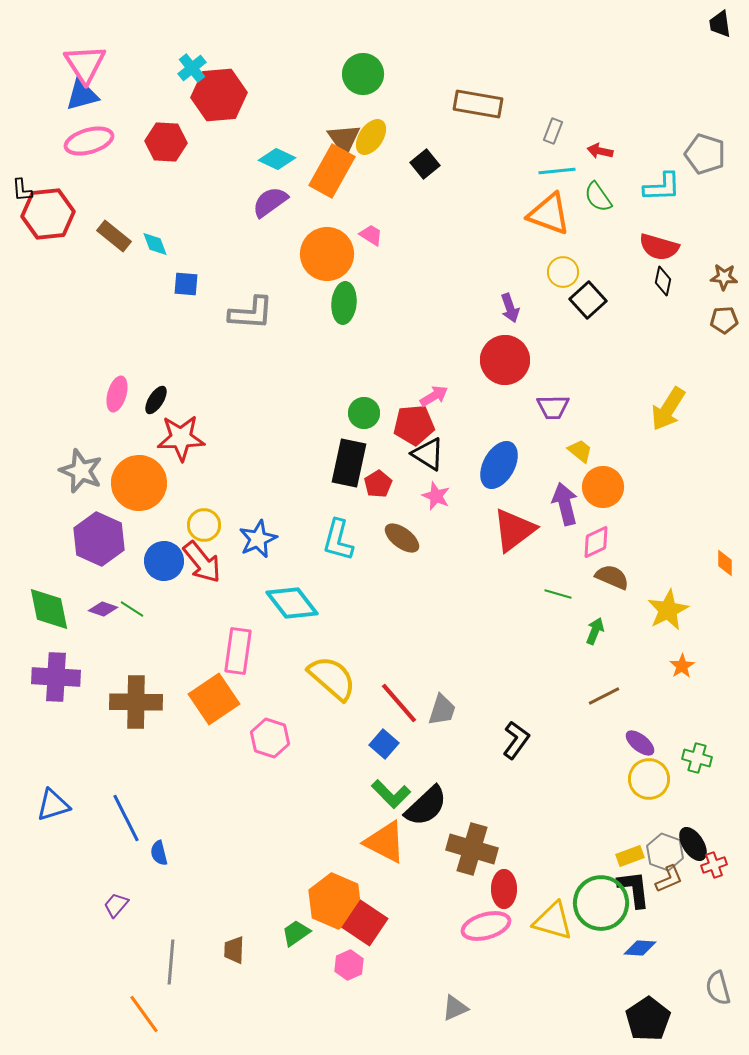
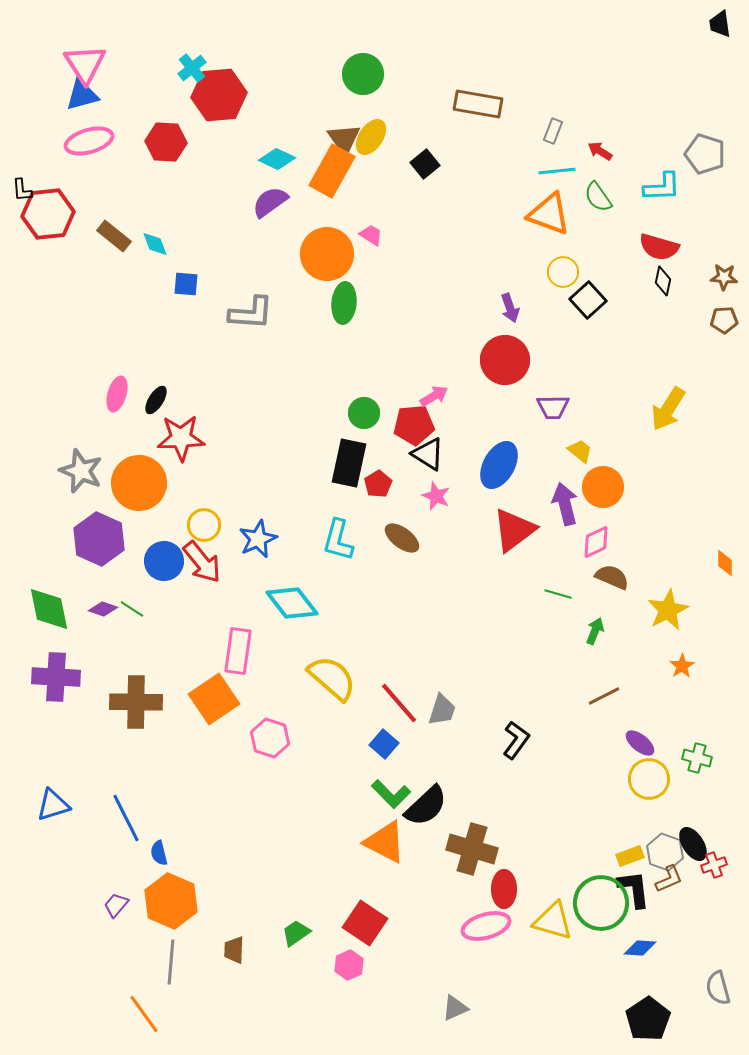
red arrow at (600, 151): rotated 20 degrees clockwise
orange hexagon at (335, 901): moved 164 px left
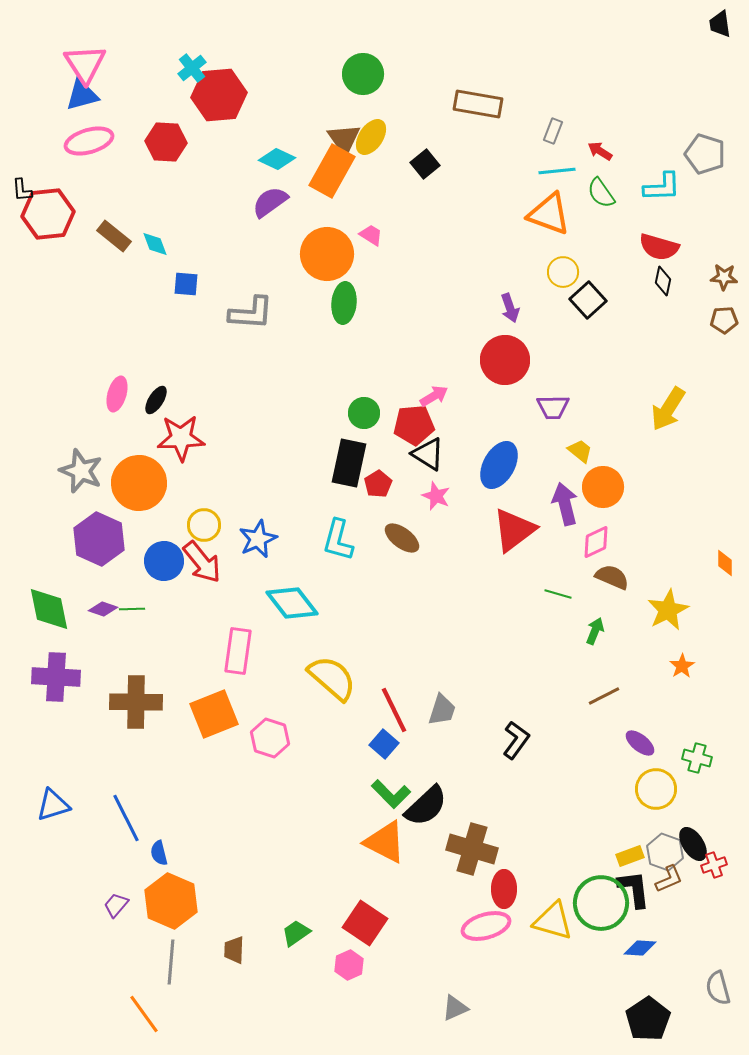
green semicircle at (598, 197): moved 3 px right, 4 px up
green line at (132, 609): rotated 35 degrees counterclockwise
orange square at (214, 699): moved 15 px down; rotated 12 degrees clockwise
red line at (399, 703): moved 5 px left, 7 px down; rotated 15 degrees clockwise
yellow circle at (649, 779): moved 7 px right, 10 px down
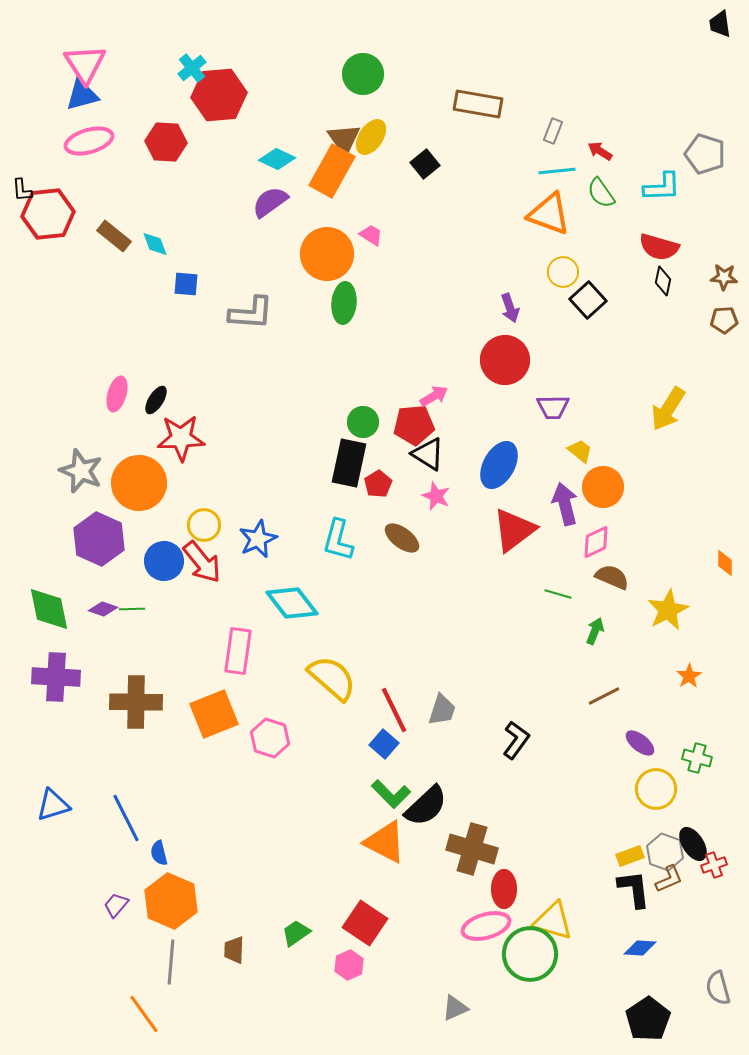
green circle at (364, 413): moved 1 px left, 9 px down
orange star at (682, 666): moved 7 px right, 10 px down
green circle at (601, 903): moved 71 px left, 51 px down
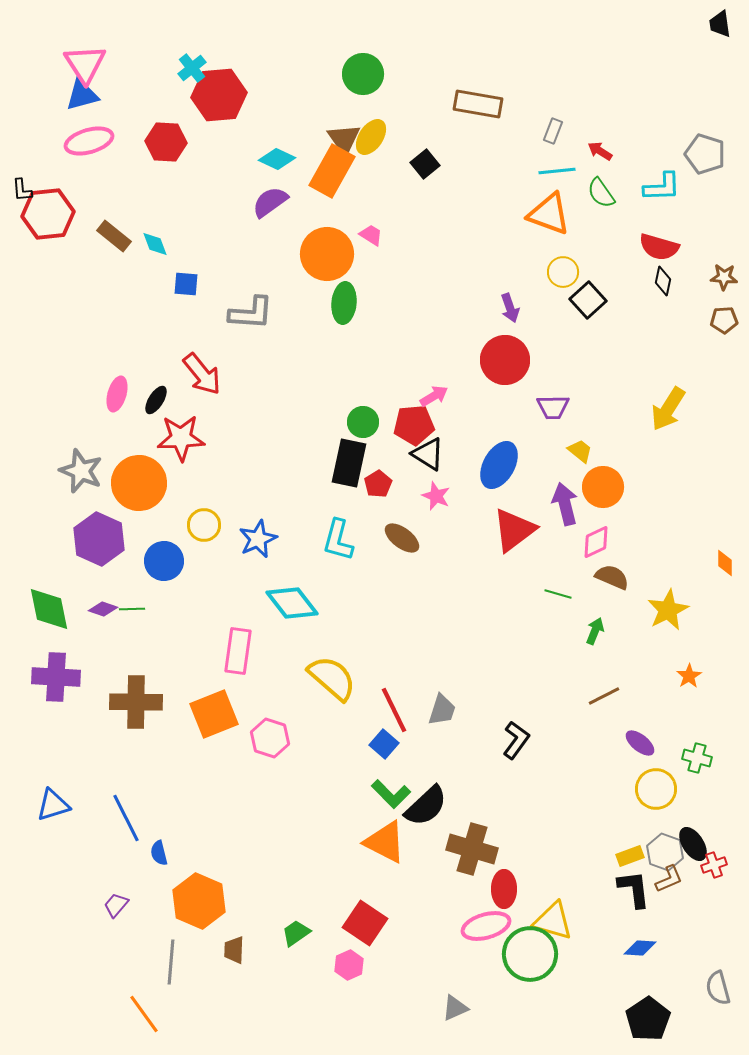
red arrow at (202, 562): moved 188 px up
orange hexagon at (171, 901): moved 28 px right
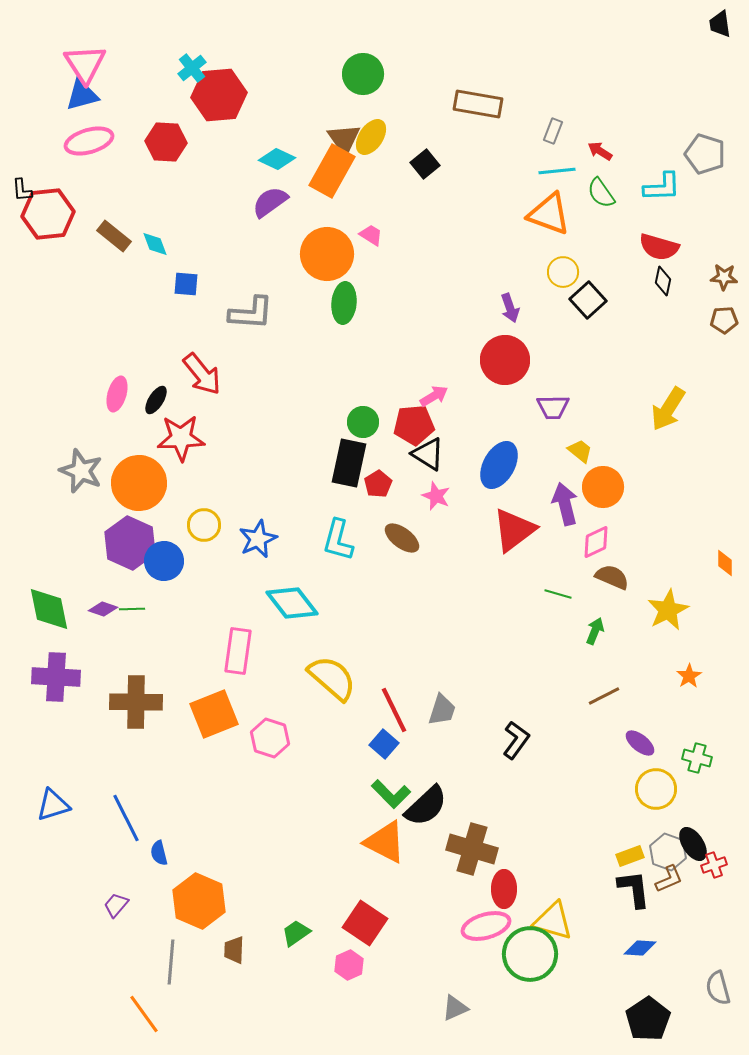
purple hexagon at (99, 539): moved 31 px right, 4 px down
gray hexagon at (665, 852): moved 3 px right
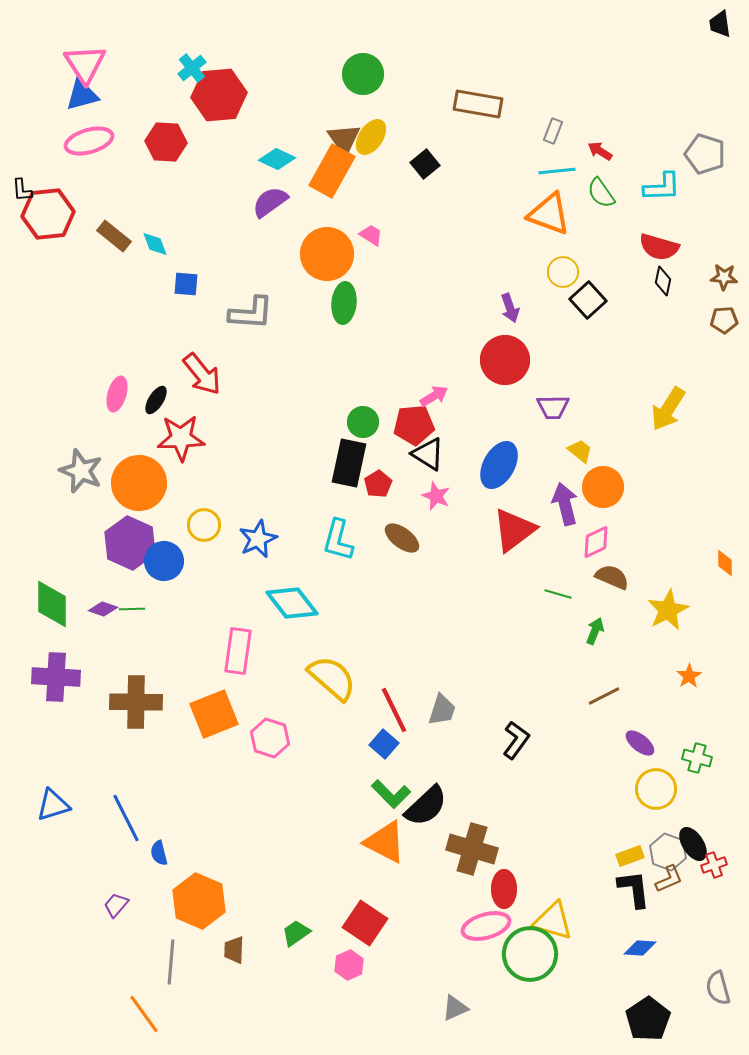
green diamond at (49, 609): moved 3 px right, 5 px up; rotated 12 degrees clockwise
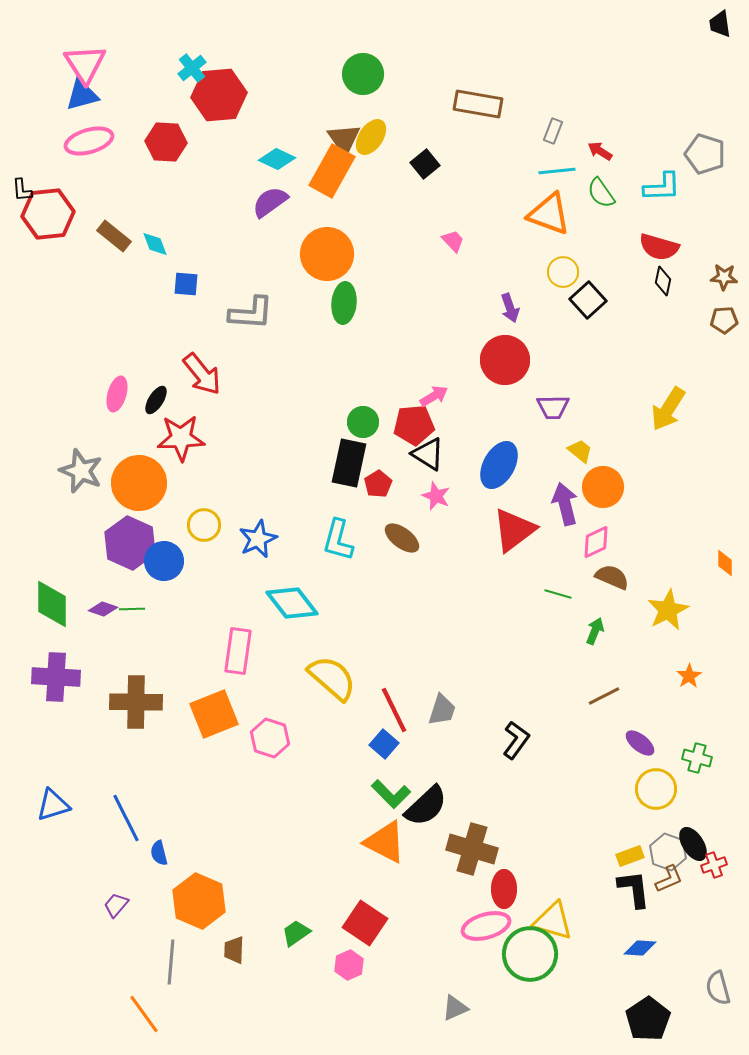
pink trapezoid at (371, 235): moved 82 px right, 6 px down; rotated 15 degrees clockwise
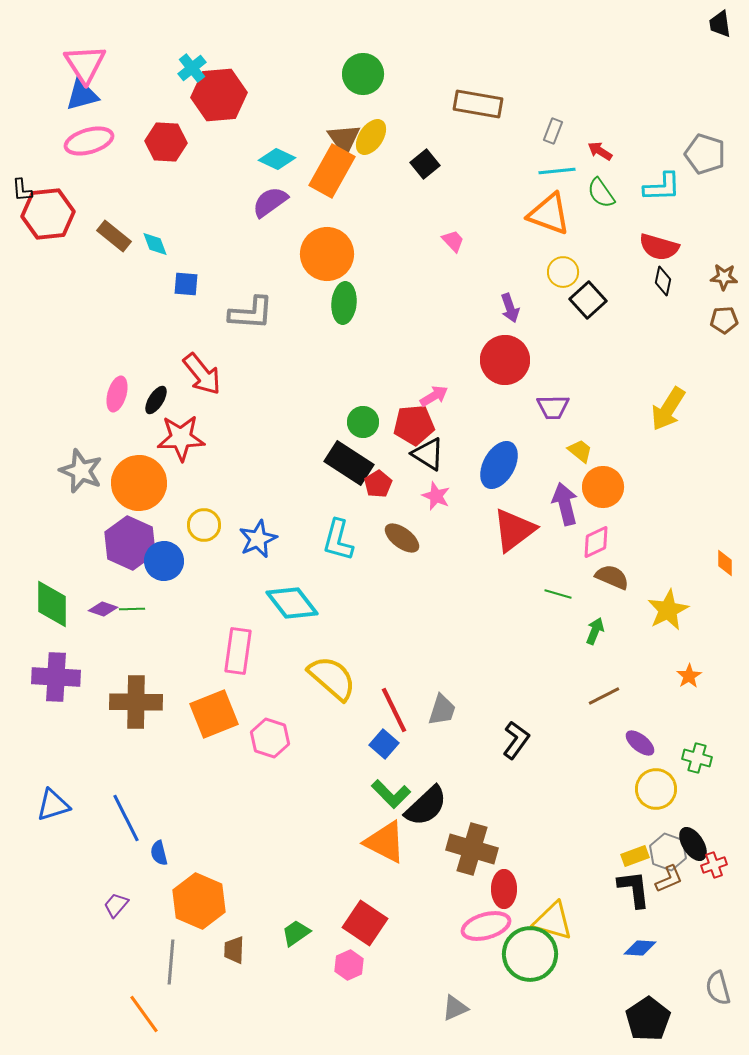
black rectangle at (349, 463): rotated 69 degrees counterclockwise
yellow rectangle at (630, 856): moved 5 px right
